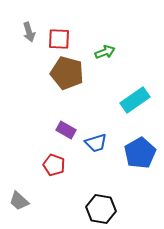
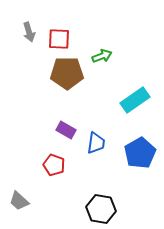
green arrow: moved 3 px left, 4 px down
brown pentagon: rotated 16 degrees counterclockwise
blue trapezoid: rotated 65 degrees counterclockwise
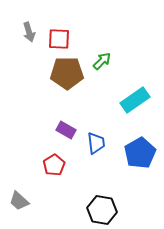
green arrow: moved 5 px down; rotated 24 degrees counterclockwise
blue trapezoid: rotated 15 degrees counterclockwise
red pentagon: rotated 20 degrees clockwise
black hexagon: moved 1 px right, 1 px down
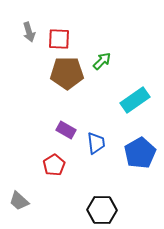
black hexagon: rotated 8 degrees counterclockwise
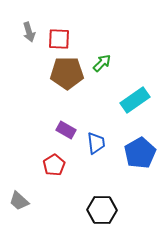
green arrow: moved 2 px down
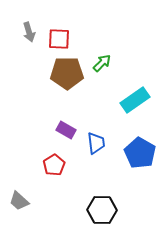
blue pentagon: rotated 12 degrees counterclockwise
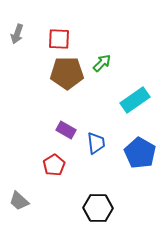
gray arrow: moved 12 px left, 2 px down; rotated 36 degrees clockwise
black hexagon: moved 4 px left, 2 px up
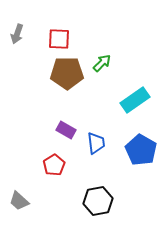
blue pentagon: moved 1 px right, 3 px up
black hexagon: moved 7 px up; rotated 12 degrees counterclockwise
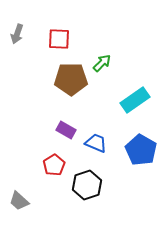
brown pentagon: moved 4 px right, 6 px down
blue trapezoid: rotated 60 degrees counterclockwise
black hexagon: moved 11 px left, 16 px up; rotated 8 degrees counterclockwise
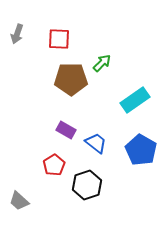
blue trapezoid: rotated 15 degrees clockwise
